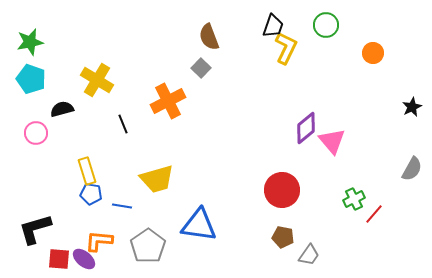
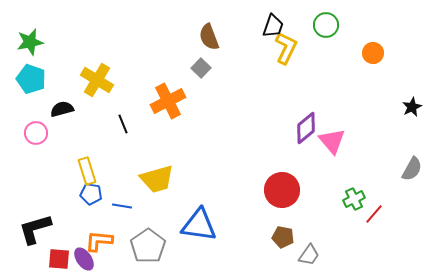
purple ellipse: rotated 15 degrees clockwise
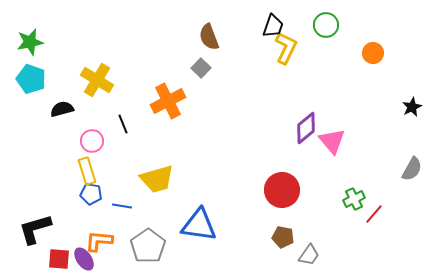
pink circle: moved 56 px right, 8 px down
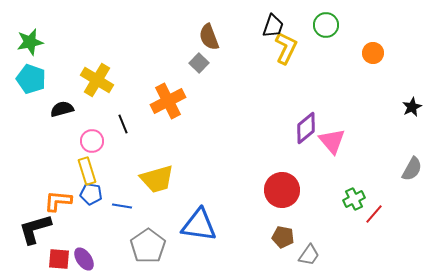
gray square: moved 2 px left, 5 px up
orange L-shape: moved 41 px left, 40 px up
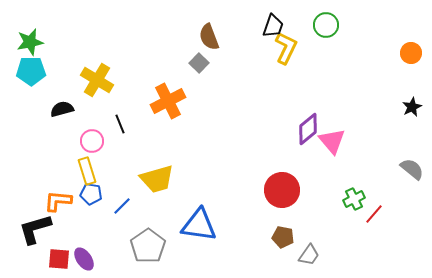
orange circle: moved 38 px right
cyan pentagon: moved 8 px up; rotated 20 degrees counterclockwise
black line: moved 3 px left
purple diamond: moved 2 px right, 1 px down
gray semicircle: rotated 80 degrees counterclockwise
blue line: rotated 54 degrees counterclockwise
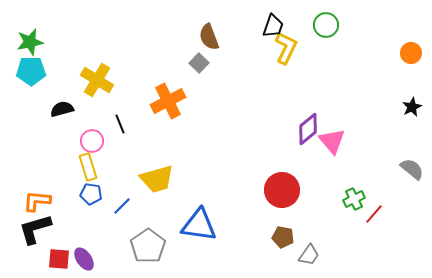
yellow rectangle: moved 1 px right, 4 px up
orange L-shape: moved 21 px left
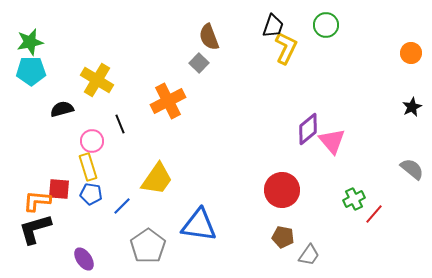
yellow trapezoid: rotated 39 degrees counterclockwise
red square: moved 70 px up
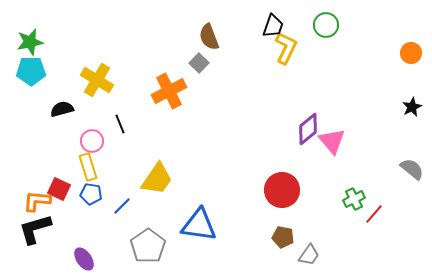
orange cross: moved 1 px right, 10 px up
red square: rotated 20 degrees clockwise
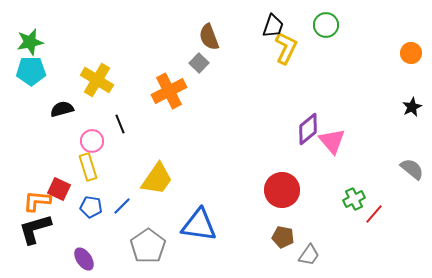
blue pentagon: moved 13 px down
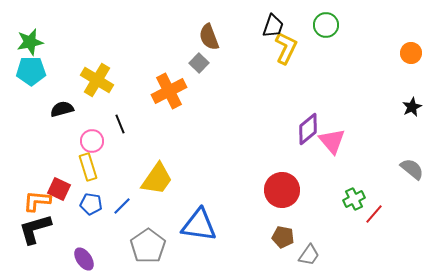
blue pentagon: moved 3 px up
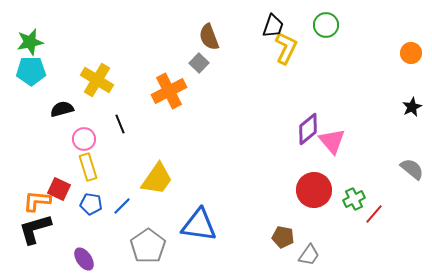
pink circle: moved 8 px left, 2 px up
red circle: moved 32 px right
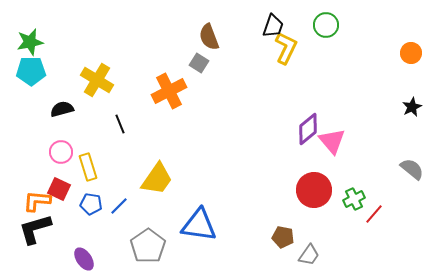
gray square: rotated 12 degrees counterclockwise
pink circle: moved 23 px left, 13 px down
blue line: moved 3 px left
